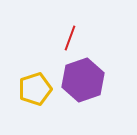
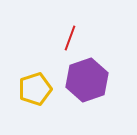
purple hexagon: moved 4 px right
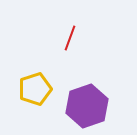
purple hexagon: moved 26 px down
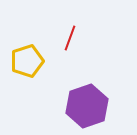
yellow pentagon: moved 8 px left, 28 px up
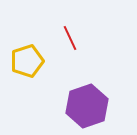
red line: rotated 45 degrees counterclockwise
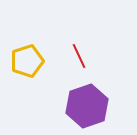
red line: moved 9 px right, 18 px down
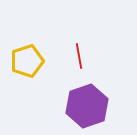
red line: rotated 15 degrees clockwise
